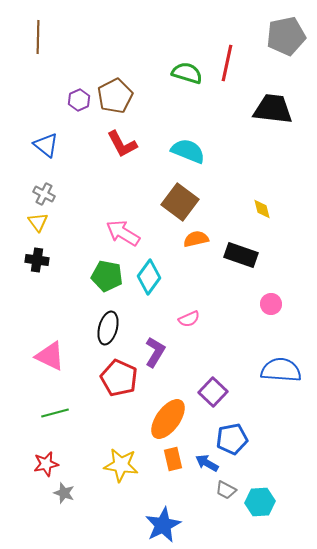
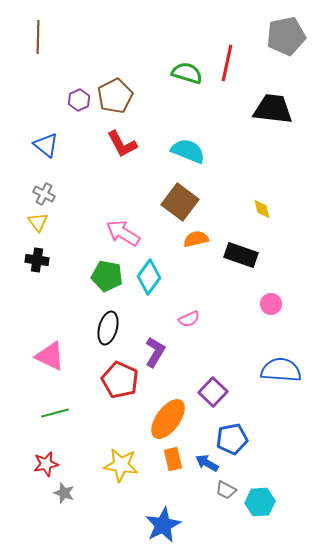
red pentagon: moved 1 px right, 2 px down
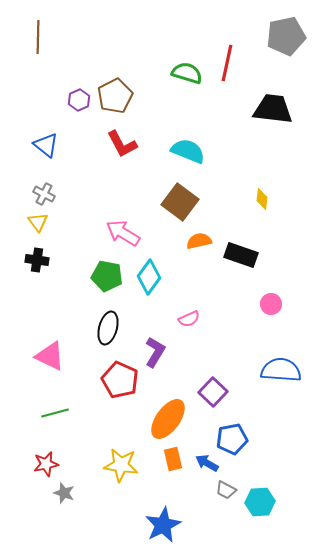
yellow diamond: moved 10 px up; rotated 20 degrees clockwise
orange semicircle: moved 3 px right, 2 px down
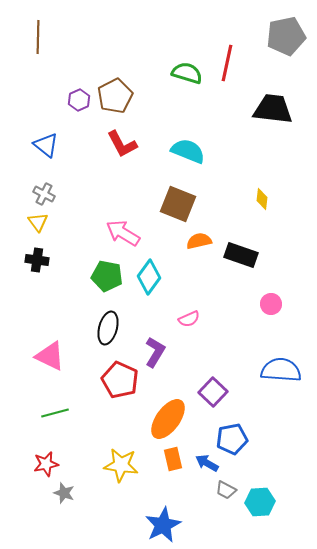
brown square: moved 2 px left, 2 px down; rotated 15 degrees counterclockwise
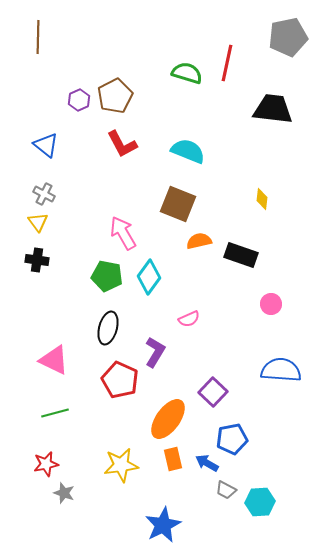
gray pentagon: moved 2 px right, 1 px down
pink arrow: rotated 28 degrees clockwise
pink triangle: moved 4 px right, 4 px down
yellow star: rotated 16 degrees counterclockwise
